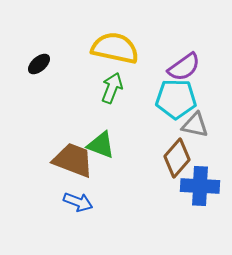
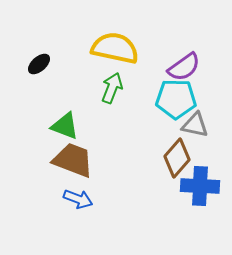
green triangle: moved 36 px left, 19 px up
blue arrow: moved 3 px up
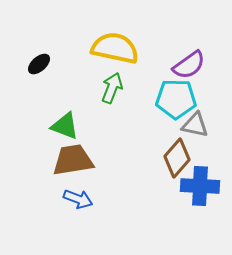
purple semicircle: moved 5 px right, 2 px up
brown trapezoid: rotated 30 degrees counterclockwise
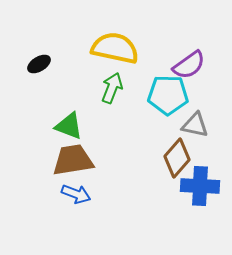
black ellipse: rotated 10 degrees clockwise
cyan pentagon: moved 8 px left, 4 px up
green triangle: moved 4 px right
blue arrow: moved 2 px left, 5 px up
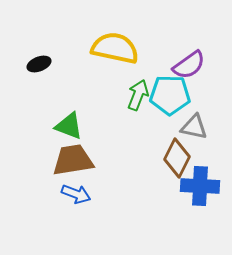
black ellipse: rotated 10 degrees clockwise
green arrow: moved 26 px right, 7 px down
cyan pentagon: moved 2 px right
gray triangle: moved 1 px left, 2 px down
brown diamond: rotated 15 degrees counterclockwise
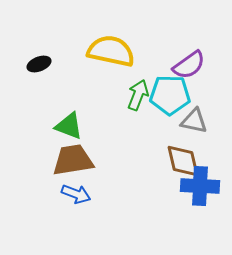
yellow semicircle: moved 4 px left, 3 px down
gray triangle: moved 6 px up
brown diamond: moved 6 px right, 3 px down; rotated 39 degrees counterclockwise
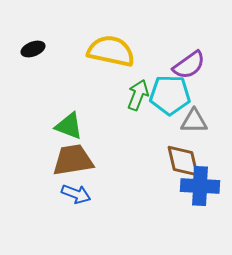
black ellipse: moved 6 px left, 15 px up
gray triangle: rotated 12 degrees counterclockwise
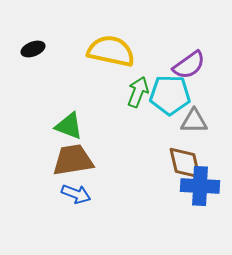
green arrow: moved 3 px up
brown diamond: moved 2 px right, 2 px down
